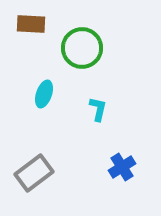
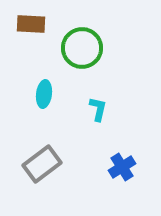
cyan ellipse: rotated 12 degrees counterclockwise
gray rectangle: moved 8 px right, 9 px up
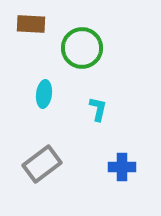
blue cross: rotated 32 degrees clockwise
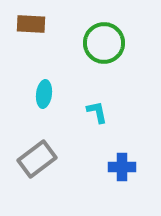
green circle: moved 22 px right, 5 px up
cyan L-shape: moved 1 px left, 3 px down; rotated 25 degrees counterclockwise
gray rectangle: moved 5 px left, 5 px up
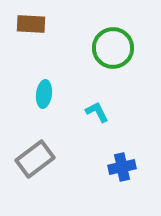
green circle: moved 9 px right, 5 px down
cyan L-shape: rotated 15 degrees counterclockwise
gray rectangle: moved 2 px left
blue cross: rotated 12 degrees counterclockwise
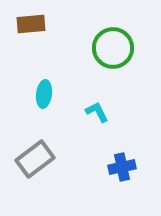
brown rectangle: rotated 8 degrees counterclockwise
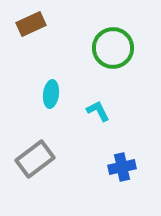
brown rectangle: rotated 20 degrees counterclockwise
cyan ellipse: moved 7 px right
cyan L-shape: moved 1 px right, 1 px up
